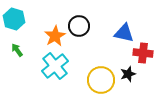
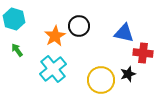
cyan cross: moved 2 px left, 3 px down
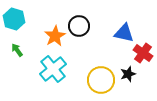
red cross: rotated 30 degrees clockwise
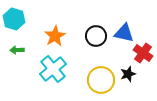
black circle: moved 17 px right, 10 px down
green arrow: rotated 56 degrees counterclockwise
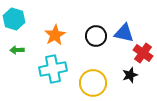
orange star: moved 1 px up
cyan cross: rotated 28 degrees clockwise
black star: moved 2 px right, 1 px down
yellow circle: moved 8 px left, 3 px down
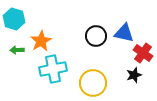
orange star: moved 14 px left, 6 px down
black star: moved 4 px right
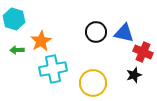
black circle: moved 4 px up
red cross: moved 1 px up; rotated 12 degrees counterclockwise
